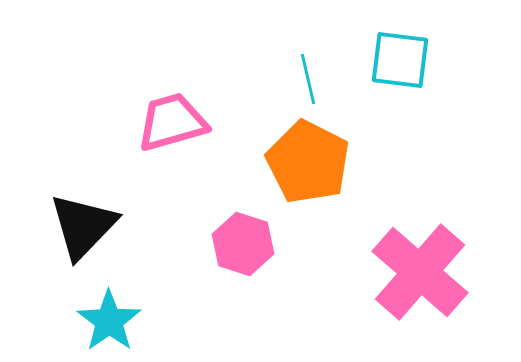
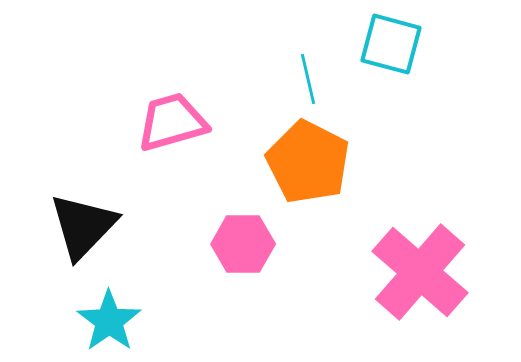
cyan square: moved 9 px left, 16 px up; rotated 8 degrees clockwise
pink hexagon: rotated 18 degrees counterclockwise
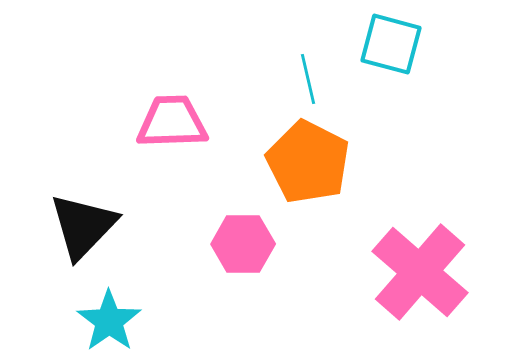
pink trapezoid: rotated 14 degrees clockwise
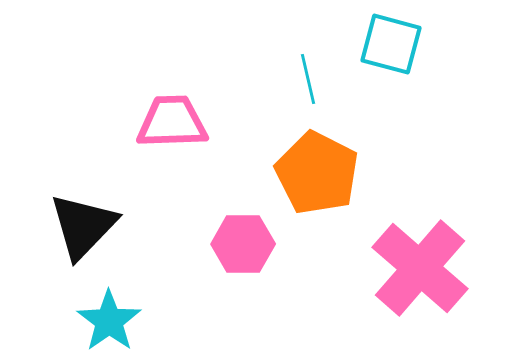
orange pentagon: moved 9 px right, 11 px down
pink cross: moved 4 px up
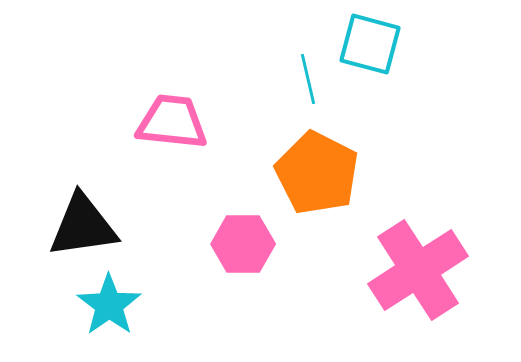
cyan square: moved 21 px left
pink trapezoid: rotated 8 degrees clockwise
black triangle: rotated 38 degrees clockwise
pink cross: moved 2 px left, 2 px down; rotated 16 degrees clockwise
cyan star: moved 16 px up
